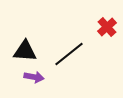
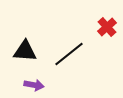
purple arrow: moved 8 px down
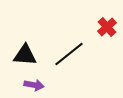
black triangle: moved 4 px down
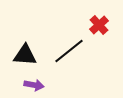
red cross: moved 8 px left, 2 px up
black line: moved 3 px up
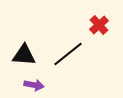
black line: moved 1 px left, 3 px down
black triangle: moved 1 px left
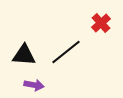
red cross: moved 2 px right, 2 px up
black line: moved 2 px left, 2 px up
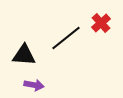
black line: moved 14 px up
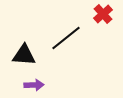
red cross: moved 2 px right, 9 px up
purple arrow: rotated 12 degrees counterclockwise
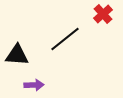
black line: moved 1 px left, 1 px down
black triangle: moved 7 px left
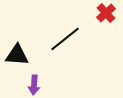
red cross: moved 3 px right, 1 px up
purple arrow: rotated 96 degrees clockwise
